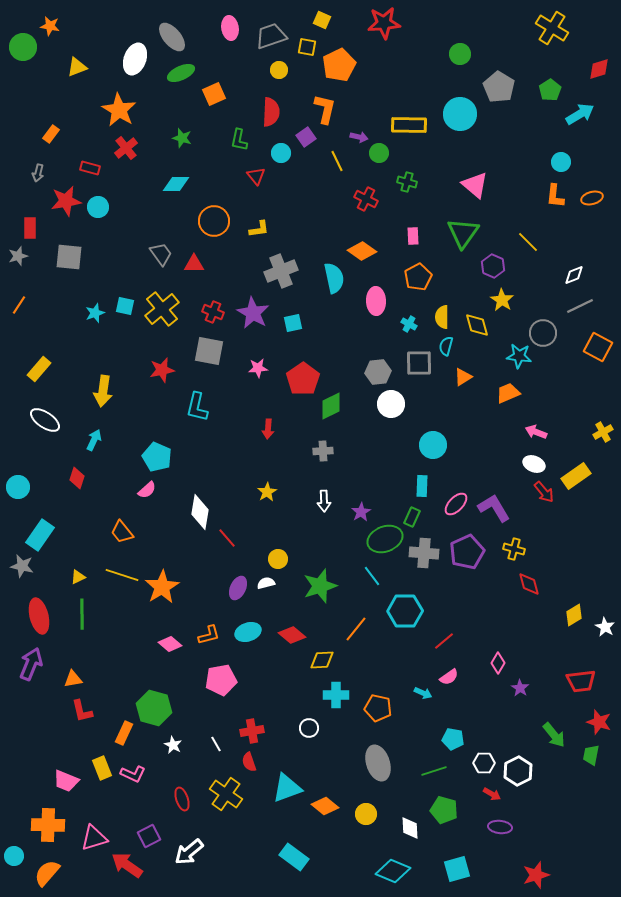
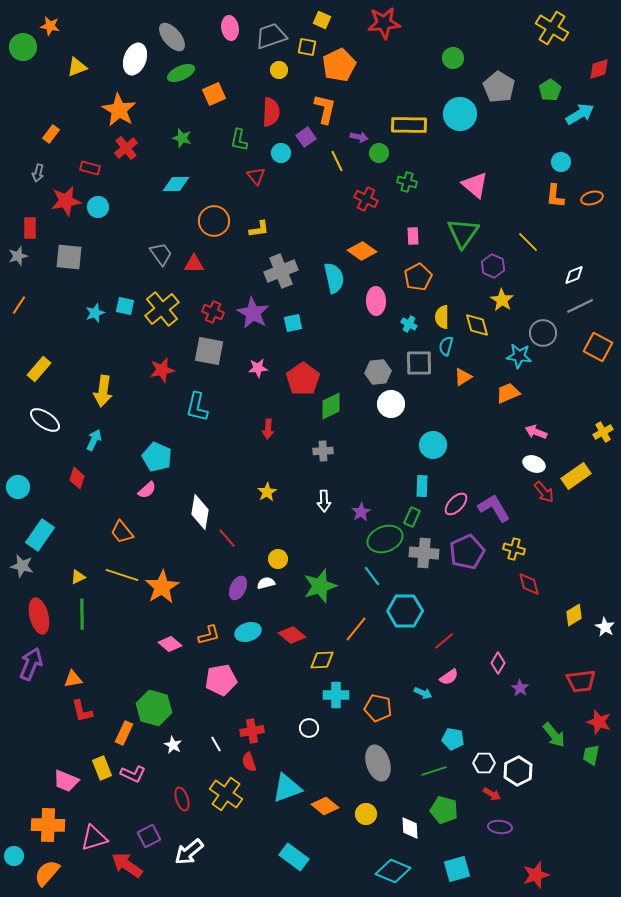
green circle at (460, 54): moved 7 px left, 4 px down
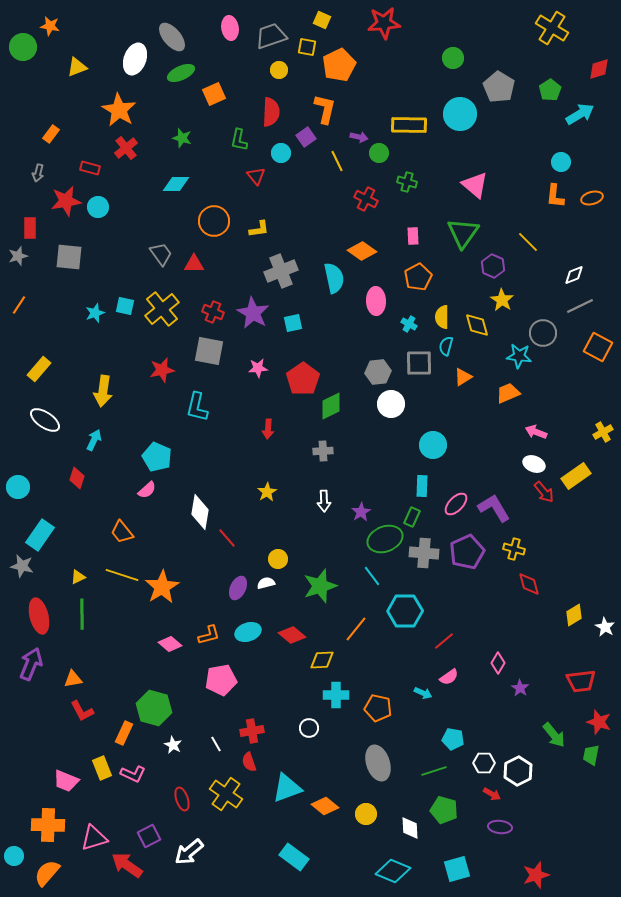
red L-shape at (82, 711): rotated 15 degrees counterclockwise
